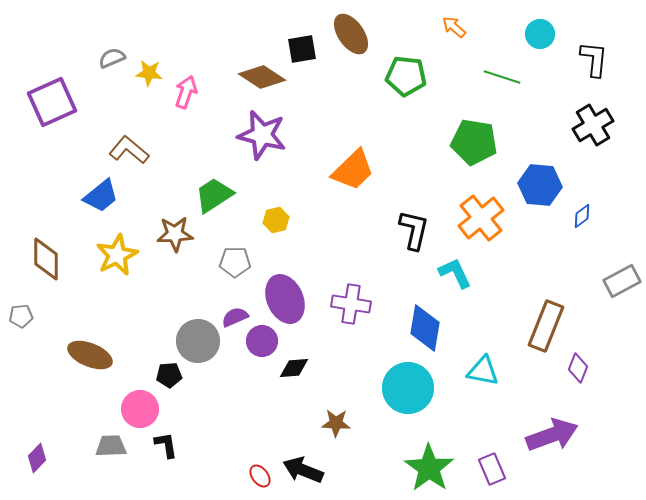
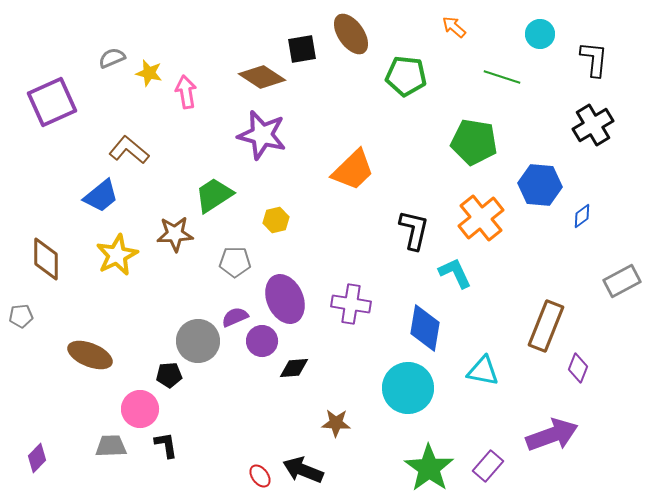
yellow star at (149, 73): rotated 8 degrees clockwise
pink arrow at (186, 92): rotated 28 degrees counterclockwise
purple rectangle at (492, 469): moved 4 px left, 3 px up; rotated 64 degrees clockwise
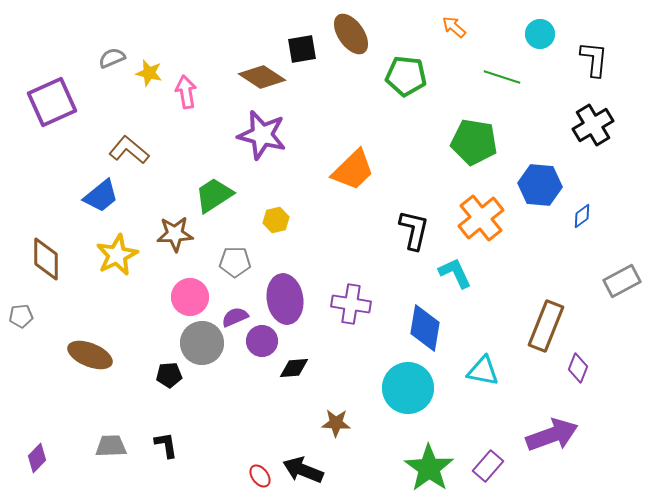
purple ellipse at (285, 299): rotated 15 degrees clockwise
gray circle at (198, 341): moved 4 px right, 2 px down
pink circle at (140, 409): moved 50 px right, 112 px up
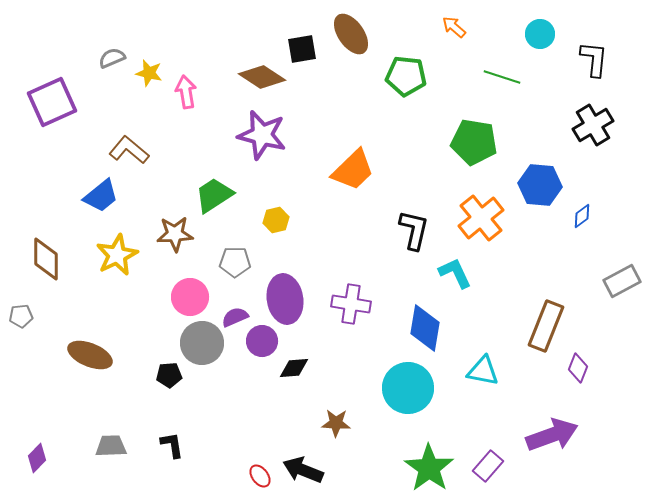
black L-shape at (166, 445): moved 6 px right
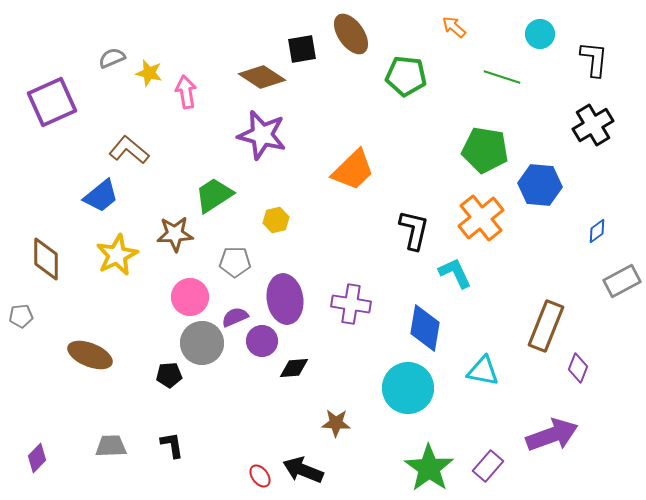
green pentagon at (474, 142): moved 11 px right, 8 px down
blue diamond at (582, 216): moved 15 px right, 15 px down
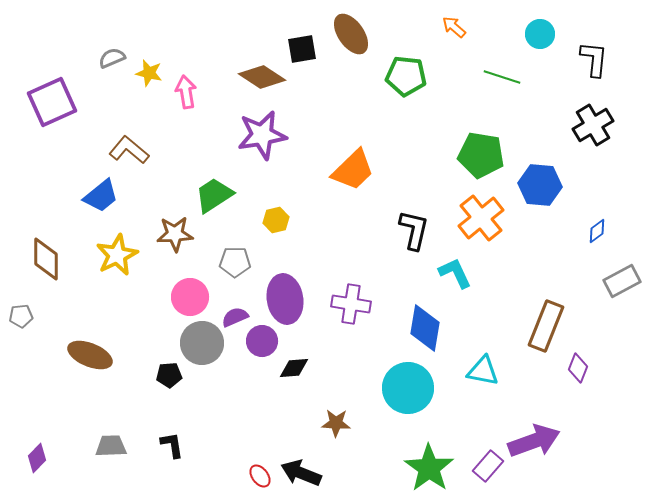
purple star at (262, 135): rotated 24 degrees counterclockwise
green pentagon at (485, 150): moved 4 px left, 5 px down
purple arrow at (552, 435): moved 18 px left, 6 px down
black arrow at (303, 470): moved 2 px left, 3 px down
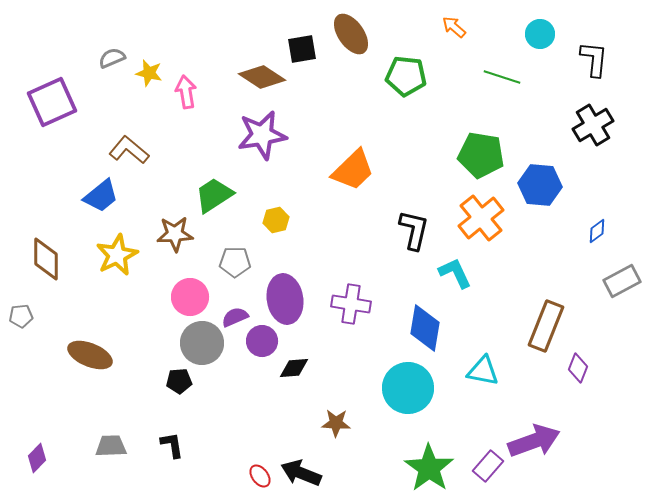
black pentagon at (169, 375): moved 10 px right, 6 px down
